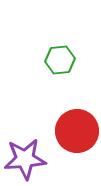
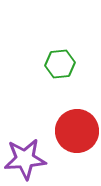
green hexagon: moved 4 px down
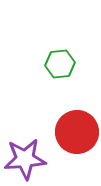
red circle: moved 1 px down
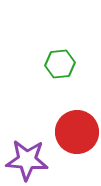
purple star: moved 2 px right, 1 px down; rotated 9 degrees clockwise
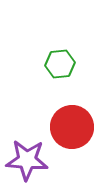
red circle: moved 5 px left, 5 px up
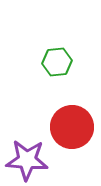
green hexagon: moved 3 px left, 2 px up
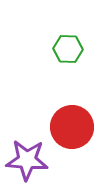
green hexagon: moved 11 px right, 13 px up; rotated 8 degrees clockwise
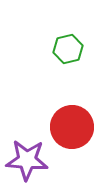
green hexagon: rotated 16 degrees counterclockwise
